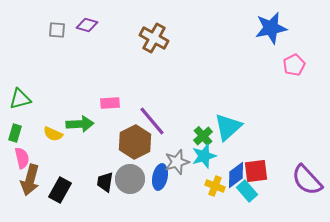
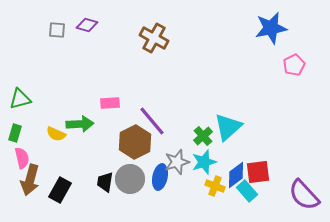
yellow semicircle: moved 3 px right
cyan star: moved 6 px down
red square: moved 2 px right, 1 px down
purple semicircle: moved 3 px left, 15 px down
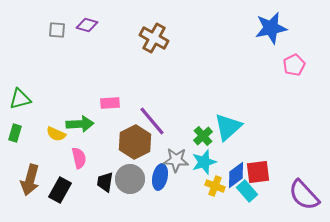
pink semicircle: moved 57 px right
gray star: moved 1 px left, 2 px up; rotated 20 degrees clockwise
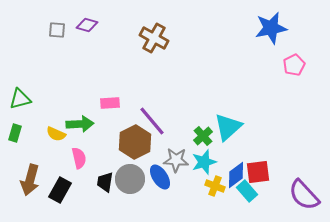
blue ellipse: rotated 45 degrees counterclockwise
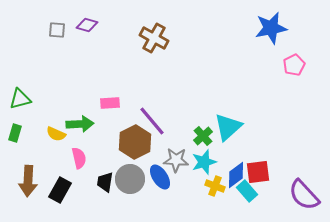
brown arrow: moved 2 px left, 1 px down; rotated 12 degrees counterclockwise
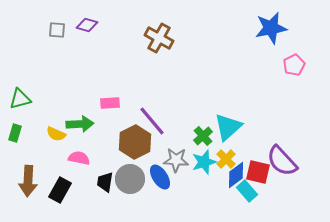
brown cross: moved 5 px right
pink semicircle: rotated 65 degrees counterclockwise
red square: rotated 20 degrees clockwise
yellow cross: moved 11 px right, 27 px up; rotated 24 degrees clockwise
purple semicircle: moved 22 px left, 34 px up
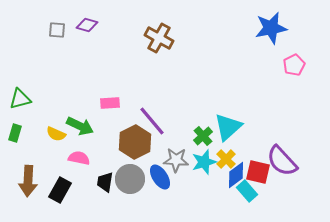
green arrow: moved 2 px down; rotated 28 degrees clockwise
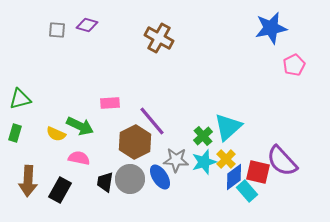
blue diamond: moved 2 px left, 2 px down
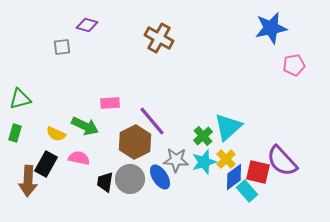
gray square: moved 5 px right, 17 px down; rotated 12 degrees counterclockwise
pink pentagon: rotated 15 degrees clockwise
green arrow: moved 5 px right
black rectangle: moved 14 px left, 26 px up
